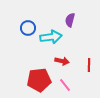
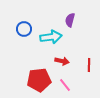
blue circle: moved 4 px left, 1 px down
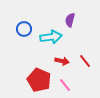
red line: moved 4 px left, 4 px up; rotated 40 degrees counterclockwise
red pentagon: rotated 30 degrees clockwise
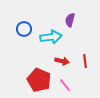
red line: rotated 32 degrees clockwise
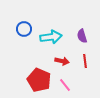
purple semicircle: moved 12 px right, 16 px down; rotated 32 degrees counterclockwise
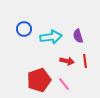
purple semicircle: moved 4 px left
red arrow: moved 5 px right
red pentagon: rotated 30 degrees clockwise
pink line: moved 1 px left, 1 px up
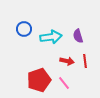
pink line: moved 1 px up
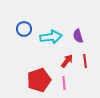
red arrow: rotated 64 degrees counterclockwise
pink line: rotated 32 degrees clockwise
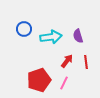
red line: moved 1 px right, 1 px down
pink line: rotated 32 degrees clockwise
